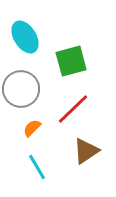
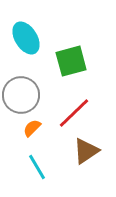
cyan ellipse: moved 1 px right, 1 px down
gray circle: moved 6 px down
red line: moved 1 px right, 4 px down
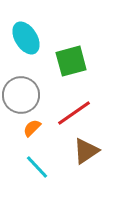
red line: rotated 9 degrees clockwise
cyan line: rotated 12 degrees counterclockwise
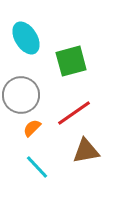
brown triangle: rotated 24 degrees clockwise
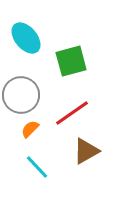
cyan ellipse: rotated 8 degrees counterclockwise
red line: moved 2 px left
orange semicircle: moved 2 px left, 1 px down
brown triangle: rotated 20 degrees counterclockwise
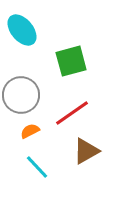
cyan ellipse: moved 4 px left, 8 px up
orange semicircle: moved 2 px down; rotated 18 degrees clockwise
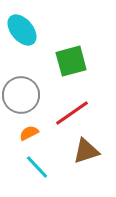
orange semicircle: moved 1 px left, 2 px down
brown triangle: rotated 12 degrees clockwise
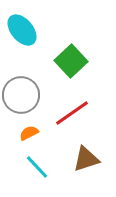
green square: rotated 28 degrees counterclockwise
brown triangle: moved 8 px down
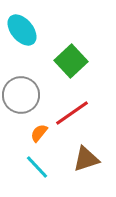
orange semicircle: moved 10 px right; rotated 24 degrees counterclockwise
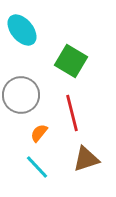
green square: rotated 16 degrees counterclockwise
red line: rotated 69 degrees counterclockwise
